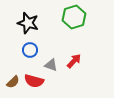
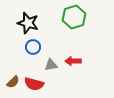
blue circle: moved 3 px right, 3 px up
red arrow: moved 1 px left; rotated 133 degrees counterclockwise
gray triangle: rotated 32 degrees counterclockwise
red semicircle: moved 3 px down
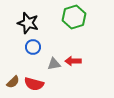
gray triangle: moved 3 px right, 1 px up
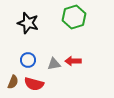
blue circle: moved 5 px left, 13 px down
brown semicircle: rotated 24 degrees counterclockwise
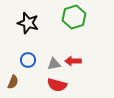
red semicircle: moved 23 px right, 1 px down
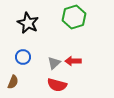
black star: rotated 10 degrees clockwise
blue circle: moved 5 px left, 3 px up
gray triangle: moved 1 px up; rotated 32 degrees counterclockwise
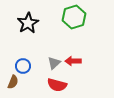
black star: rotated 15 degrees clockwise
blue circle: moved 9 px down
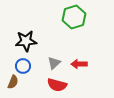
black star: moved 2 px left, 18 px down; rotated 25 degrees clockwise
red arrow: moved 6 px right, 3 px down
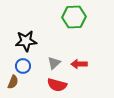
green hexagon: rotated 15 degrees clockwise
